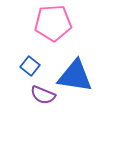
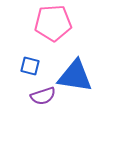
blue square: rotated 24 degrees counterclockwise
purple semicircle: moved 1 px down; rotated 40 degrees counterclockwise
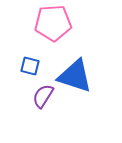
blue triangle: rotated 9 degrees clockwise
purple semicircle: rotated 140 degrees clockwise
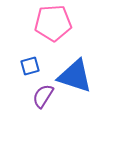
blue square: rotated 30 degrees counterclockwise
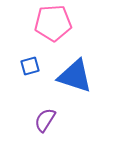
purple semicircle: moved 2 px right, 24 px down
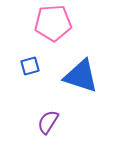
blue triangle: moved 6 px right
purple semicircle: moved 3 px right, 2 px down
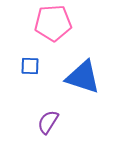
blue square: rotated 18 degrees clockwise
blue triangle: moved 2 px right, 1 px down
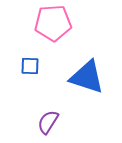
blue triangle: moved 4 px right
